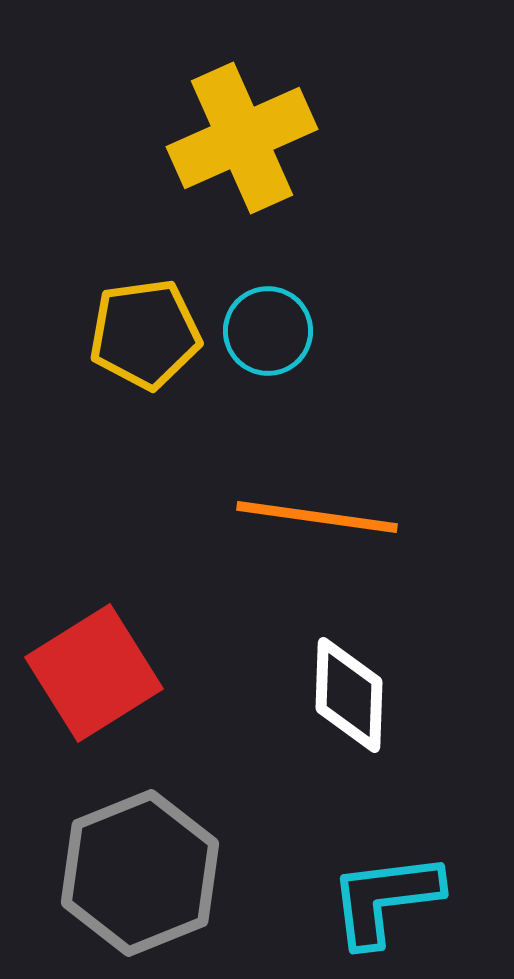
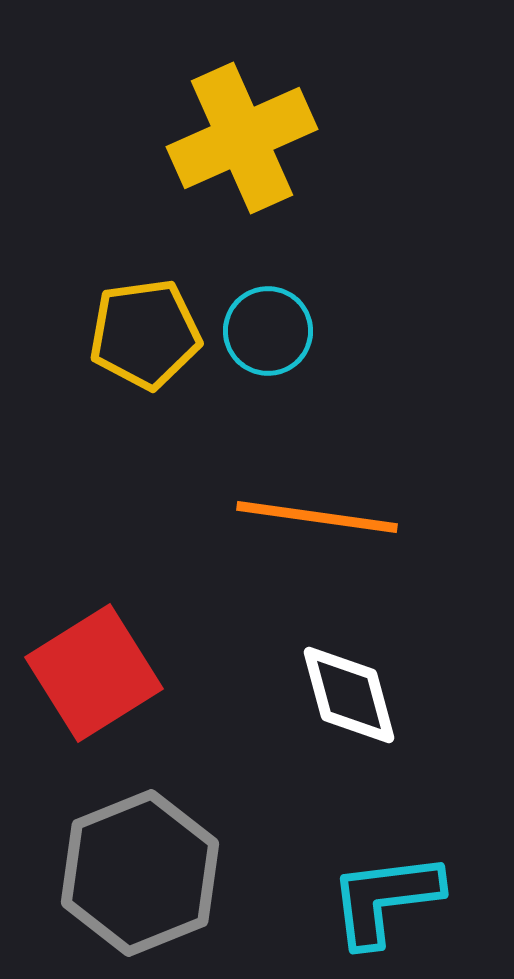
white diamond: rotated 17 degrees counterclockwise
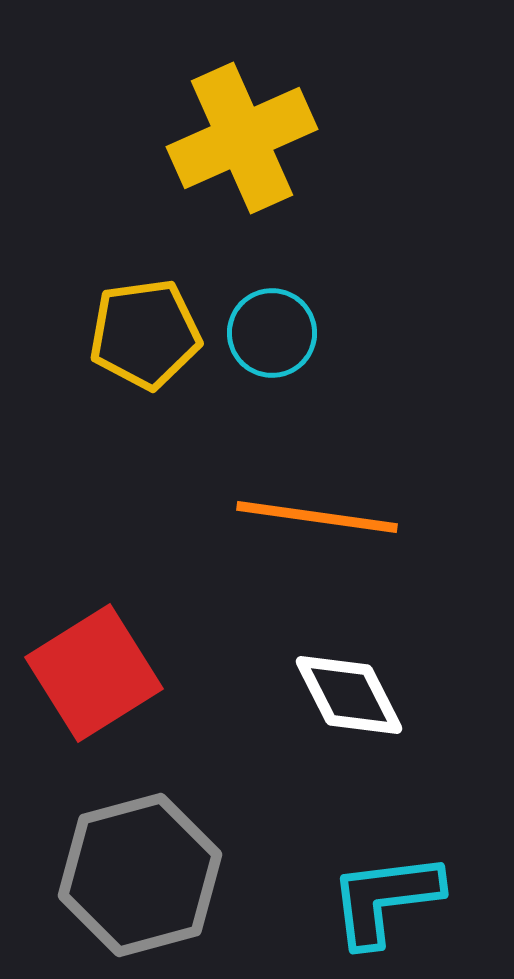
cyan circle: moved 4 px right, 2 px down
white diamond: rotated 12 degrees counterclockwise
gray hexagon: moved 2 px down; rotated 7 degrees clockwise
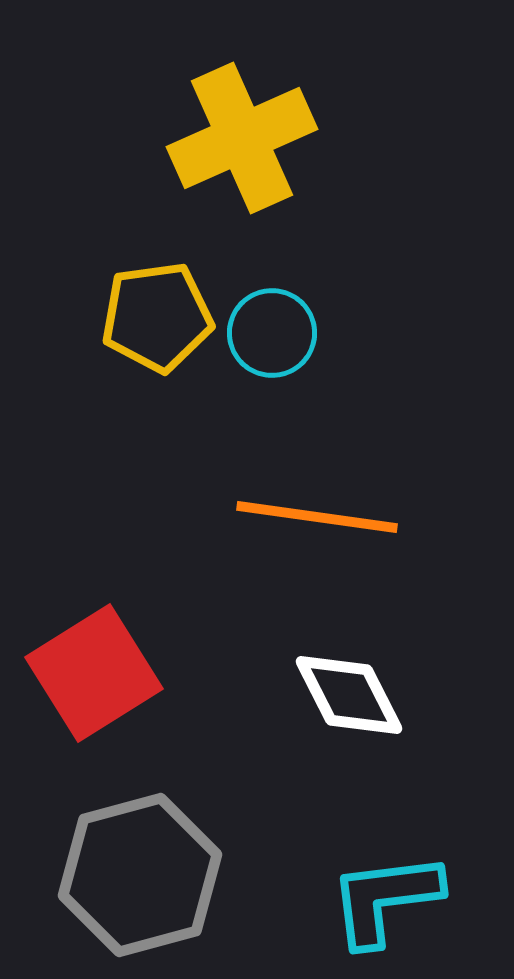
yellow pentagon: moved 12 px right, 17 px up
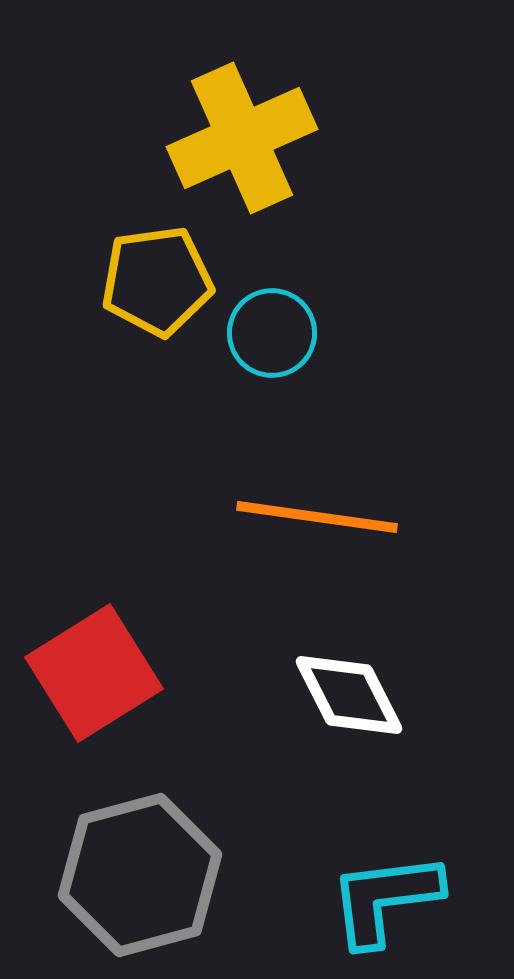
yellow pentagon: moved 36 px up
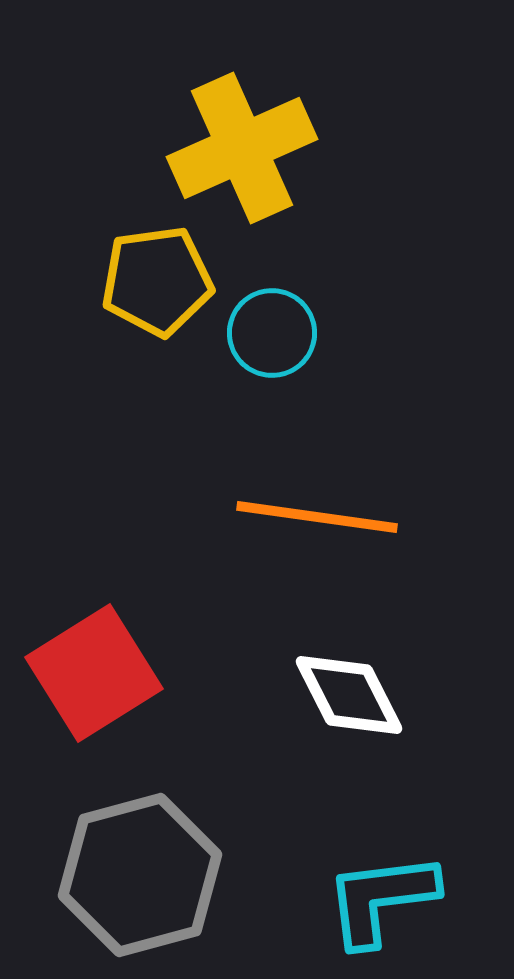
yellow cross: moved 10 px down
cyan L-shape: moved 4 px left
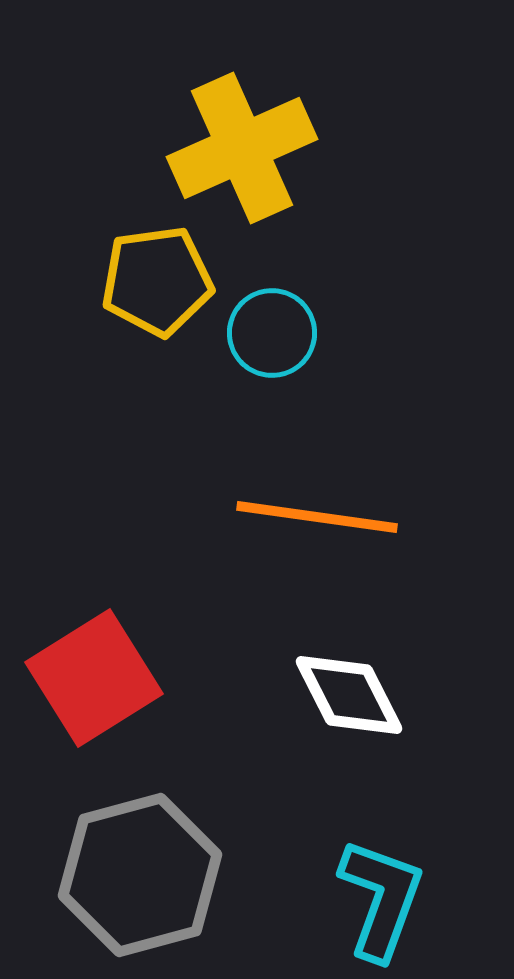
red square: moved 5 px down
cyan L-shape: rotated 117 degrees clockwise
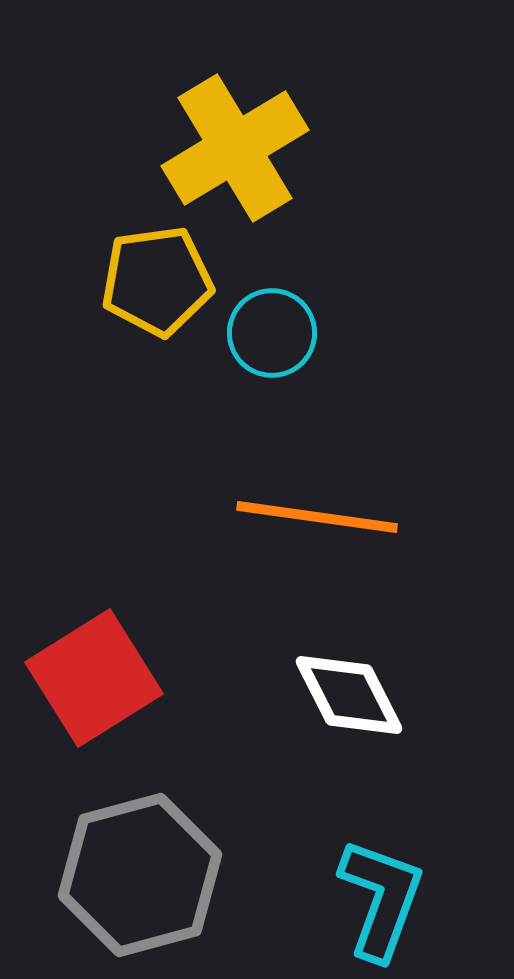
yellow cross: moved 7 px left; rotated 7 degrees counterclockwise
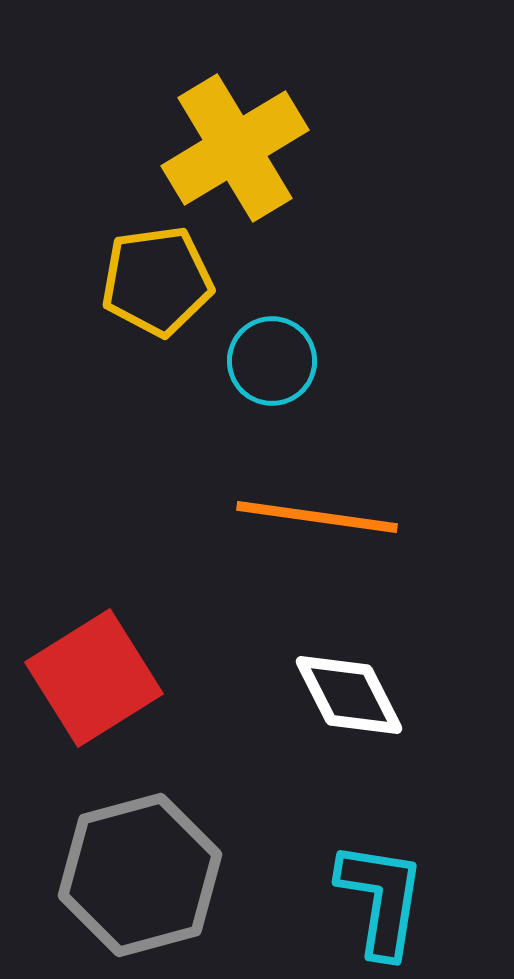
cyan circle: moved 28 px down
cyan L-shape: rotated 11 degrees counterclockwise
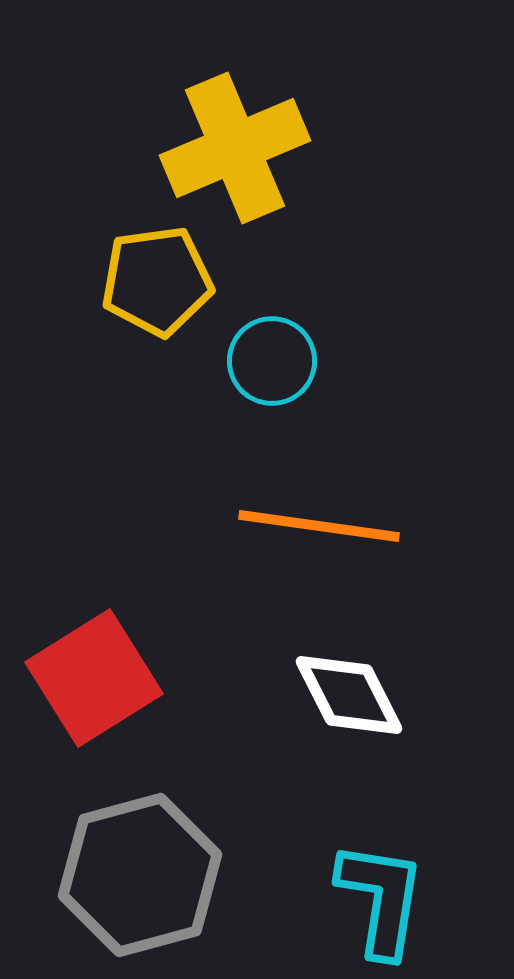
yellow cross: rotated 8 degrees clockwise
orange line: moved 2 px right, 9 px down
